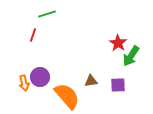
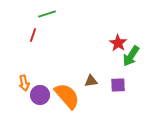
purple circle: moved 18 px down
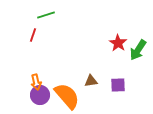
green line: moved 1 px left, 1 px down
green arrow: moved 7 px right, 6 px up
orange arrow: moved 12 px right, 1 px up
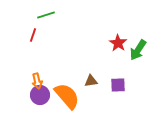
orange arrow: moved 1 px right, 1 px up
